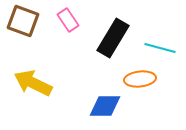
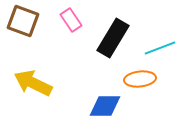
pink rectangle: moved 3 px right
cyan line: rotated 36 degrees counterclockwise
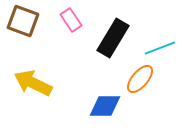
orange ellipse: rotated 44 degrees counterclockwise
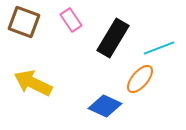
brown square: moved 1 px right, 1 px down
cyan line: moved 1 px left
blue diamond: rotated 24 degrees clockwise
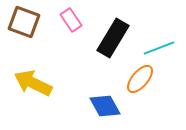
blue diamond: rotated 36 degrees clockwise
